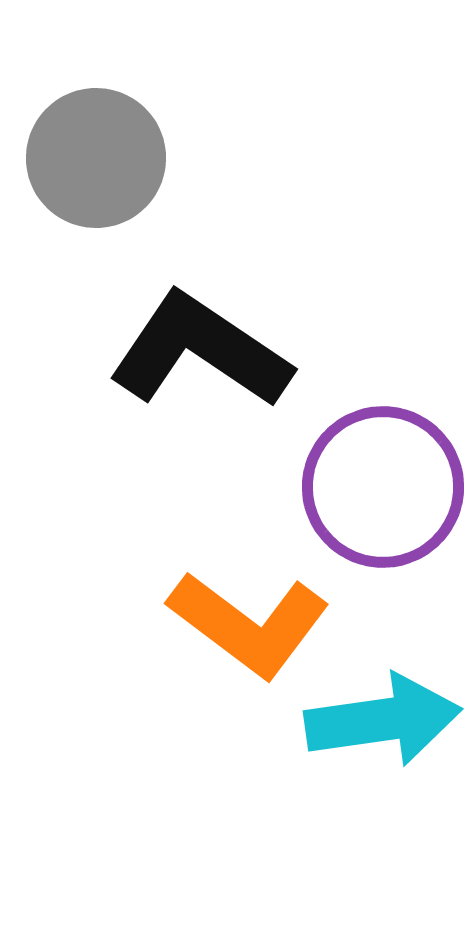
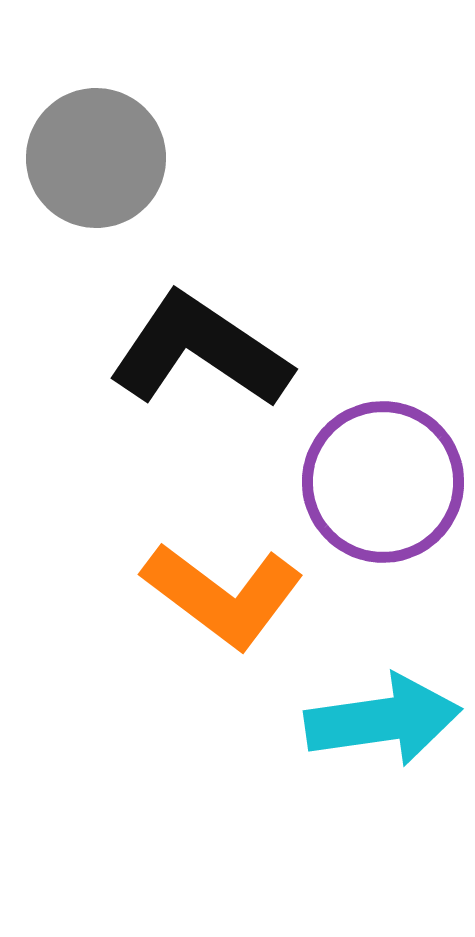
purple circle: moved 5 px up
orange L-shape: moved 26 px left, 29 px up
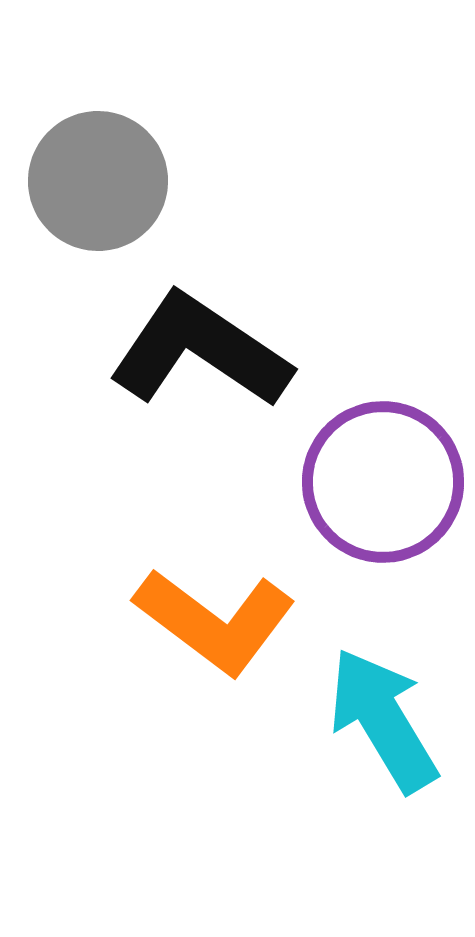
gray circle: moved 2 px right, 23 px down
orange L-shape: moved 8 px left, 26 px down
cyan arrow: rotated 113 degrees counterclockwise
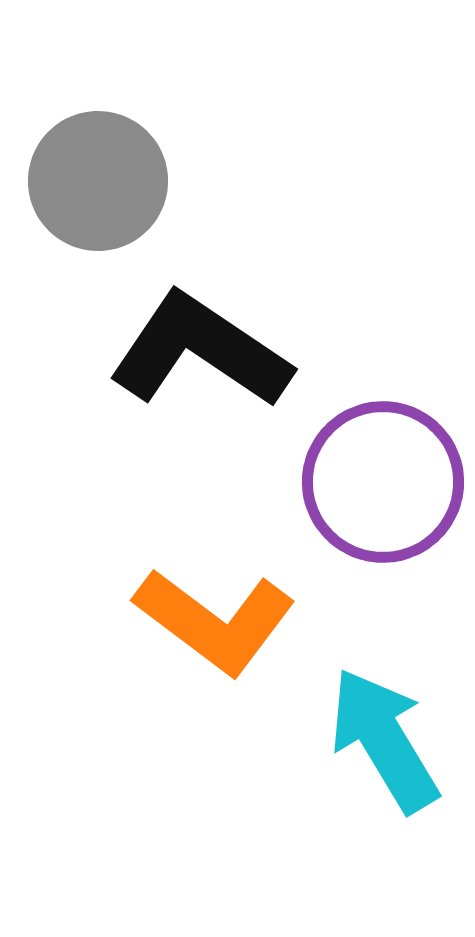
cyan arrow: moved 1 px right, 20 px down
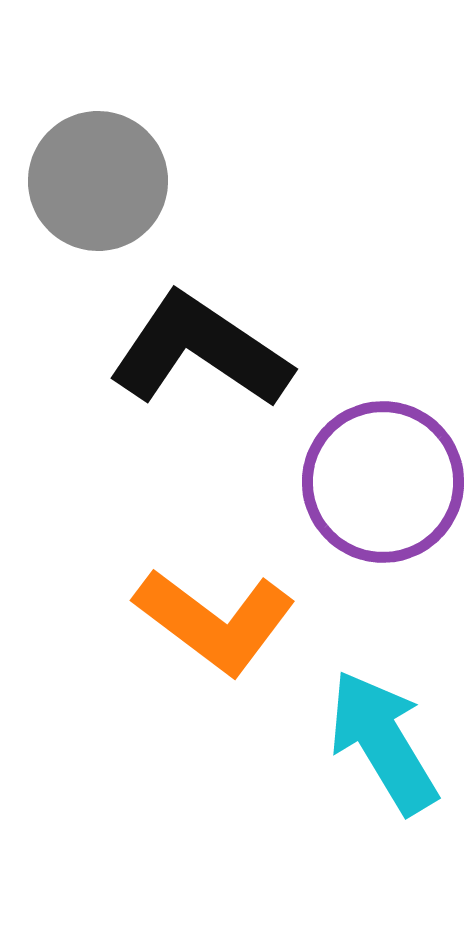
cyan arrow: moved 1 px left, 2 px down
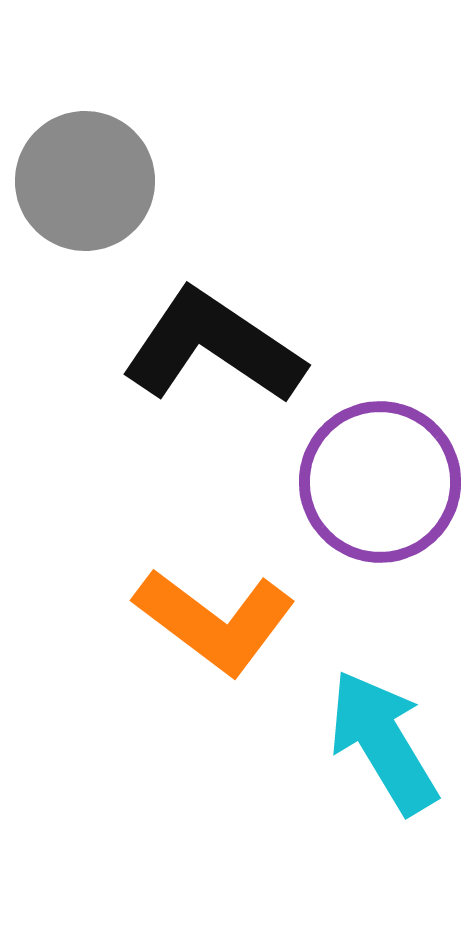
gray circle: moved 13 px left
black L-shape: moved 13 px right, 4 px up
purple circle: moved 3 px left
